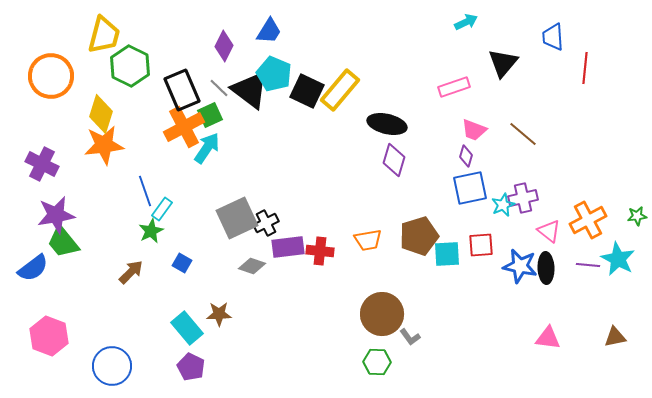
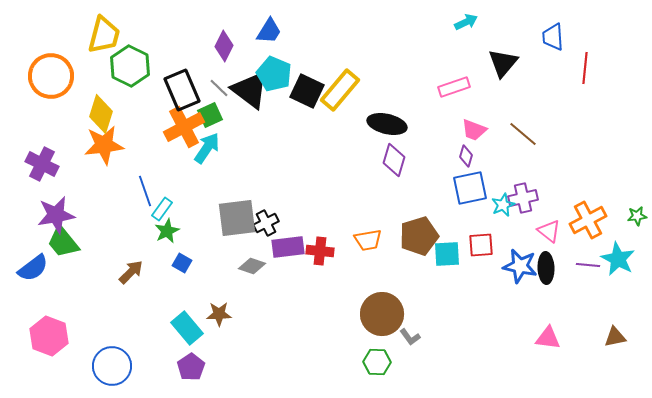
gray square at (237, 218): rotated 18 degrees clockwise
green star at (151, 231): moved 16 px right
purple pentagon at (191, 367): rotated 12 degrees clockwise
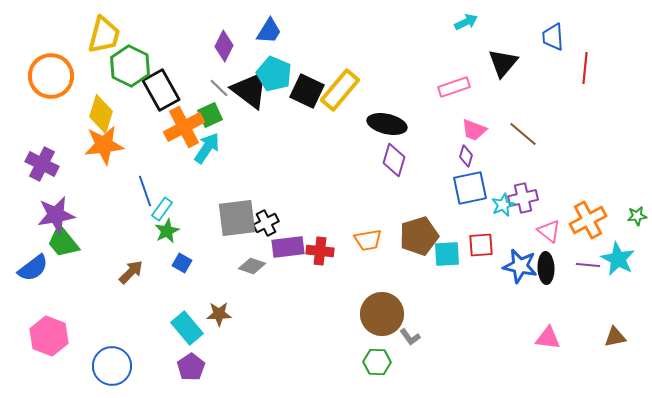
black rectangle at (182, 90): moved 21 px left; rotated 6 degrees counterclockwise
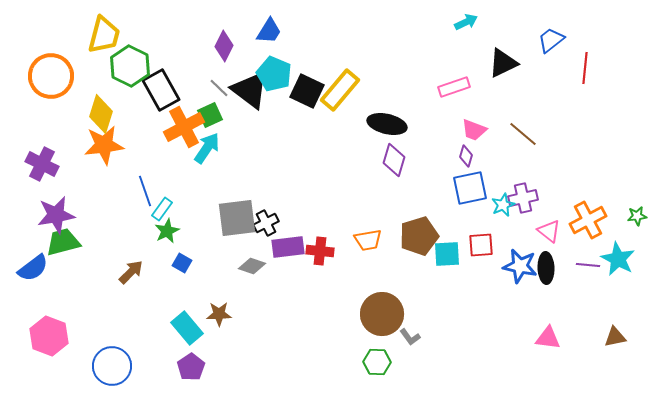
blue trapezoid at (553, 37): moved 2 px left, 3 px down; rotated 56 degrees clockwise
black triangle at (503, 63): rotated 24 degrees clockwise
green trapezoid at (63, 242): rotated 114 degrees clockwise
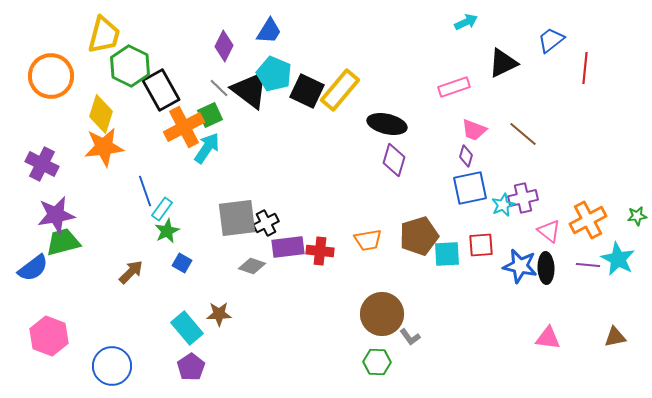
orange star at (104, 145): moved 2 px down
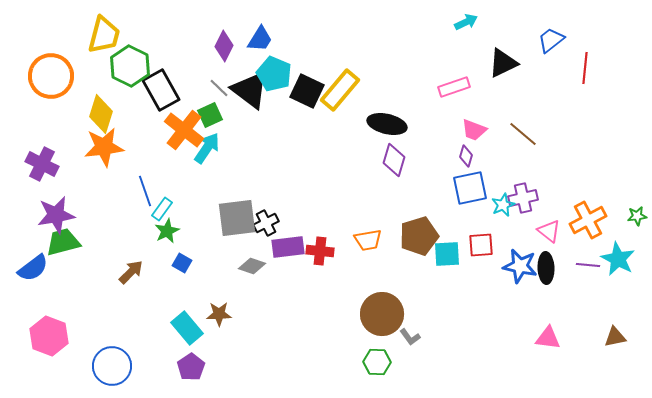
blue trapezoid at (269, 31): moved 9 px left, 8 px down
orange cross at (184, 127): moved 3 px down; rotated 24 degrees counterclockwise
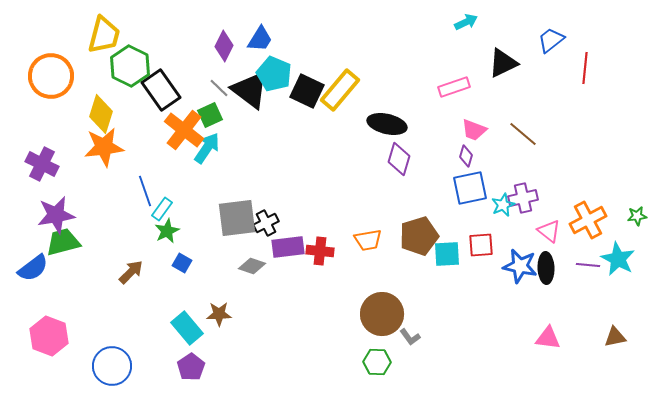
black rectangle at (161, 90): rotated 6 degrees counterclockwise
purple diamond at (394, 160): moved 5 px right, 1 px up
